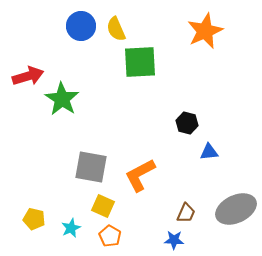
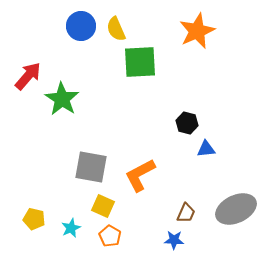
orange star: moved 8 px left
red arrow: rotated 32 degrees counterclockwise
blue triangle: moved 3 px left, 3 px up
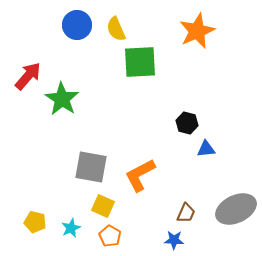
blue circle: moved 4 px left, 1 px up
yellow pentagon: moved 1 px right, 3 px down
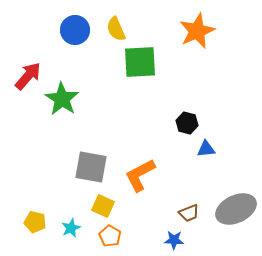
blue circle: moved 2 px left, 5 px down
brown trapezoid: moved 3 px right; rotated 45 degrees clockwise
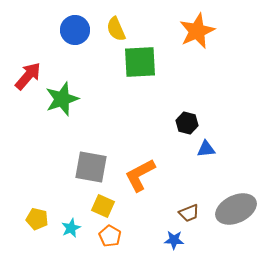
green star: rotated 20 degrees clockwise
yellow pentagon: moved 2 px right, 3 px up
